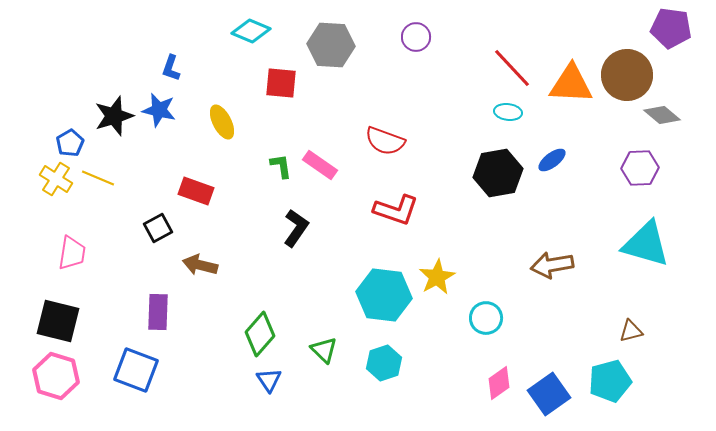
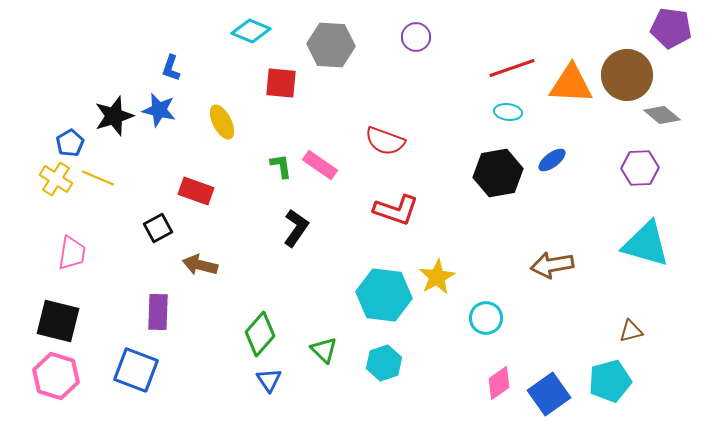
red line at (512, 68): rotated 66 degrees counterclockwise
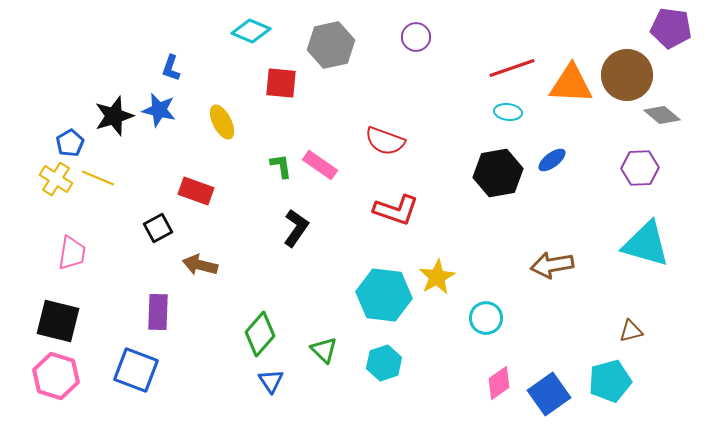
gray hexagon at (331, 45): rotated 15 degrees counterclockwise
blue triangle at (269, 380): moved 2 px right, 1 px down
